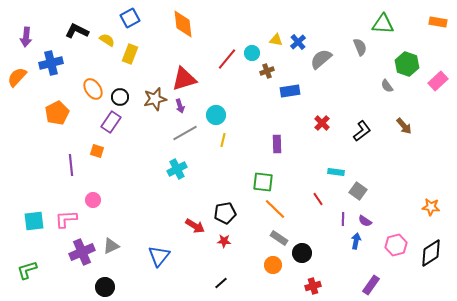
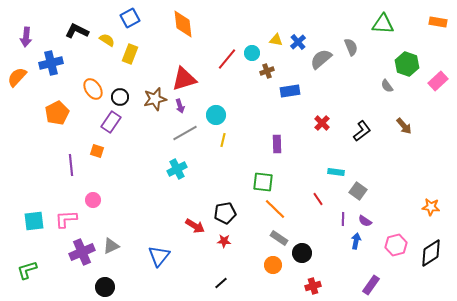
gray semicircle at (360, 47): moved 9 px left
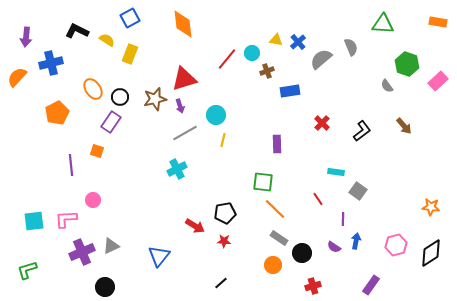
purple semicircle at (365, 221): moved 31 px left, 26 px down
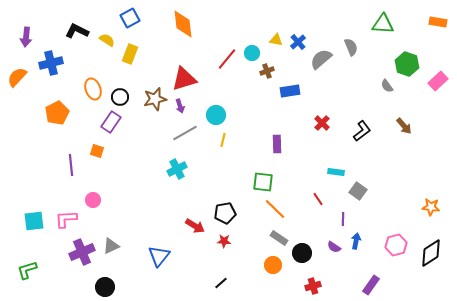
orange ellipse at (93, 89): rotated 15 degrees clockwise
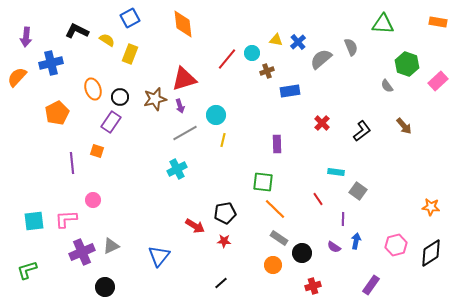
purple line at (71, 165): moved 1 px right, 2 px up
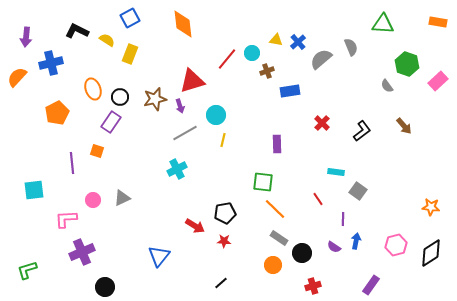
red triangle at (184, 79): moved 8 px right, 2 px down
cyan square at (34, 221): moved 31 px up
gray triangle at (111, 246): moved 11 px right, 48 px up
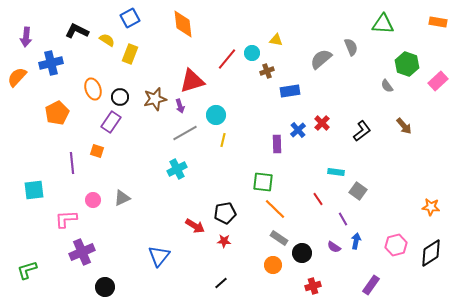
blue cross at (298, 42): moved 88 px down
purple line at (343, 219): rotated 32 degrees counterclockwise
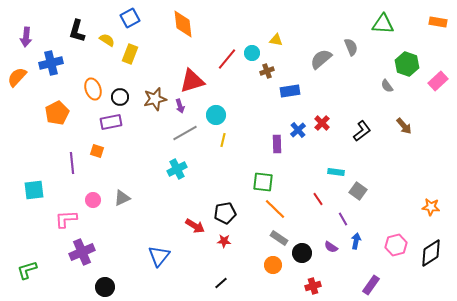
black L-shape at (77, 31): rotated 100 degrees counterclockwise
purple rectangle at (111, 122): rotated 45 degrees clockwise
purple semicircle at (334, 247): moved 3 px left
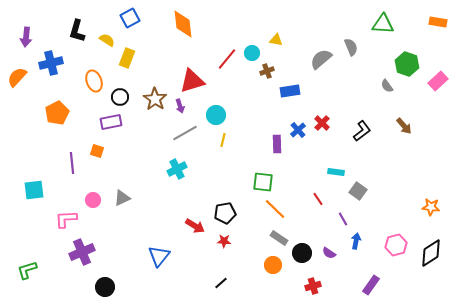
yellow rectangle at (130, 54): moved 3 px left, 4 px down
orange ellipse at (93, 89): moved 1 px right, 8 px up
brown star at (155, 99): rotated 25 degrees counterclockwise
purple semicircle at (331, 247): moved 2 px left, 6 px down
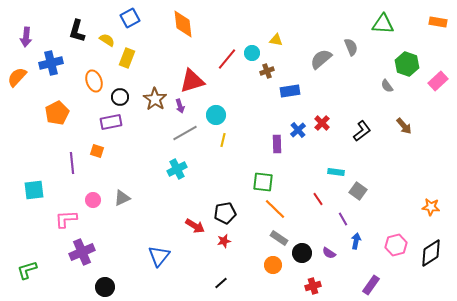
red star at (224, 241): rotated 16 degrees counterclockwise
